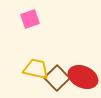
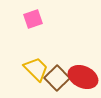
pink square: moved 3 px right
yellow trapezoid: rotated 32 degrees clockwise
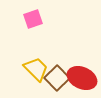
red ellipse: moved 1 px left, 1 px down
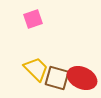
brown square: rotated 30 degrees counterclockwise
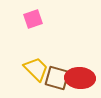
red ellipse: moved 2 px left; rotated 20 degrees counterclockwise
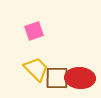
pink square: moved 1 px right, 12 px down
brown square: rotated 15 degrees counterclockwise
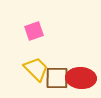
red ellipse: moved 1 px right
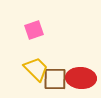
pink square: moved 1 px up
brown square: moved 2 px left, 1 px down
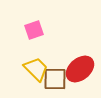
red ellipse: moved 1 px left, 9 px up; rotated 44 degrees counterclockwise
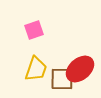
yellow trapezoid: rotated 64 degrees clockwise
brown square: moved 7 px right
